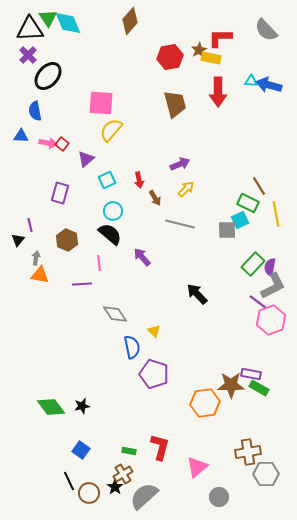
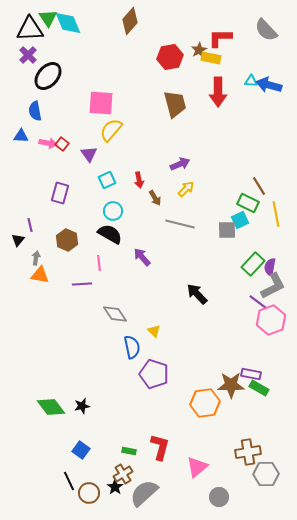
purple triangle at (86, 159): moved 3 px right, 5 px up; rotated 24 degrees counterclockwise
black semicircle at (110, 234): rotated 10 degrees counterclockwise
gray semicircle at (144, 496): moved 3 px up
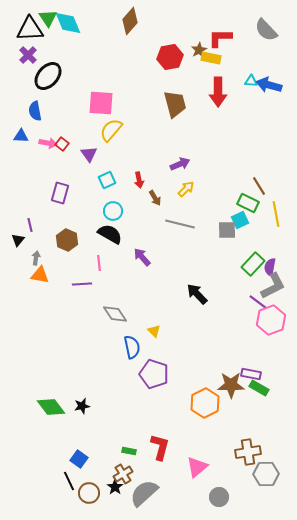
orange hexagon at (205, 403): rotated 20 degrees counterclockwise
blue square at (81, 450): moved 2 px left, 9 px down
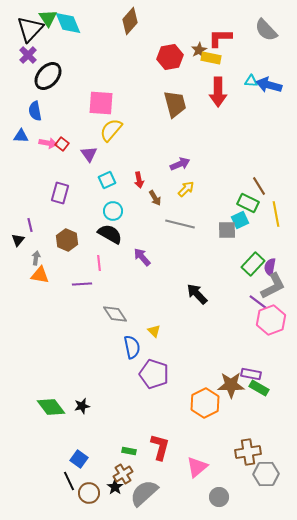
black triangle at (30, 29): rotated 44 degrees counterclockwise
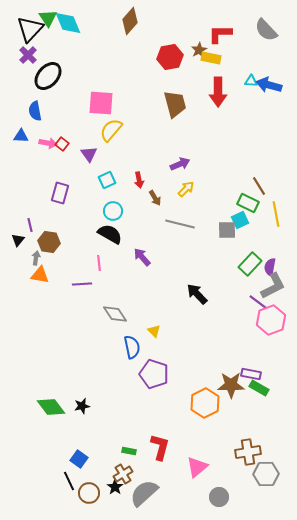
red L-shape at (220, 38): moved 4 px up
brown hexagon at (67, 240): moved 18 px left, 2 px down; rotated 15 degrees counterclockwise
green rectangle at (253, 264): moved 3 px left
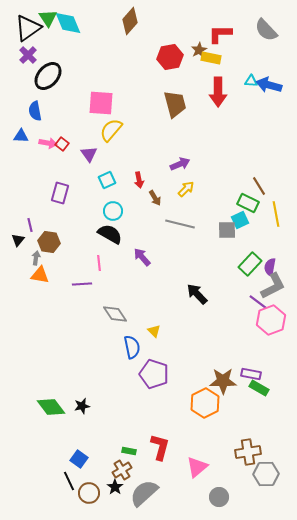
black triangle at (30, 29): moved 2 px left, 1 px up; rotated 12 degrees clockwise
brown star at (231, 385): moved 8 px left, 4 px up
brown cross at (123, 474): moved 1 px left, 4 px up
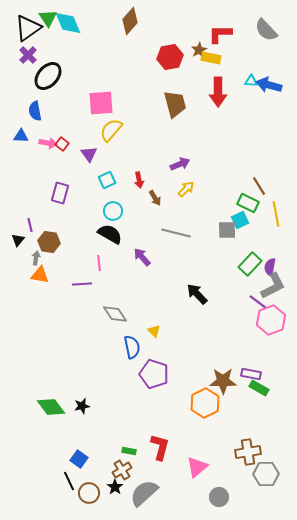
pink square at (101, 103): rotated 8 degrees counterclockwise
gray line at (180, 224): moved 4 px left, 9 px down
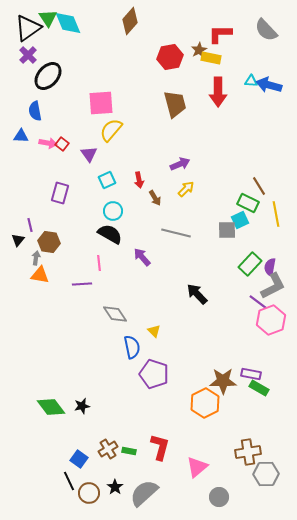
brown cross at (122, 470): moved 14 px left, 21 px up
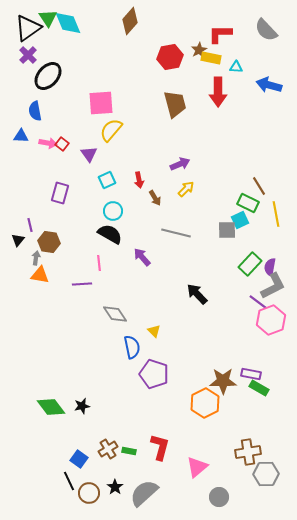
cyan triangle at (251, 81): moved 15 px left, 14 px up
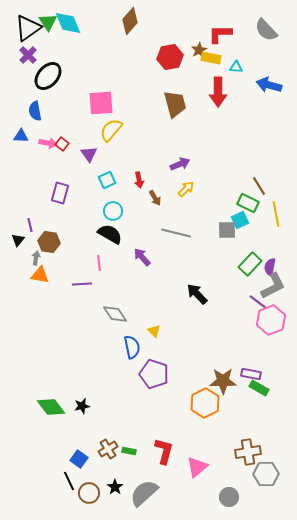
green triangle at (48, 18): moved 4 px down
red L-shape at (160, 447): moved 4 px right, 4 px down
gray circle at (219, 497): moved 10 px right
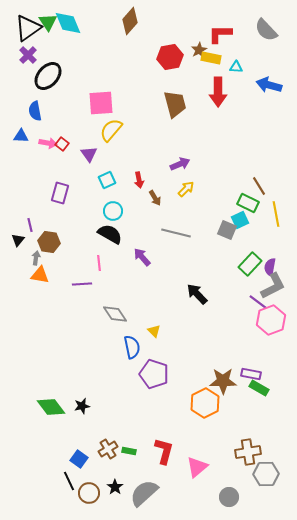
gray square at (227, 230): rotated 24 degrees clockwise
